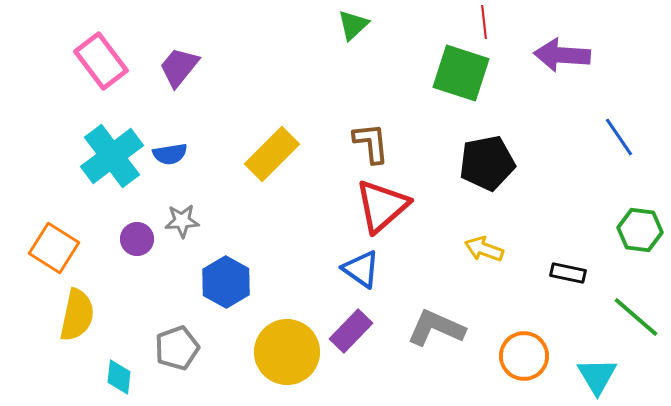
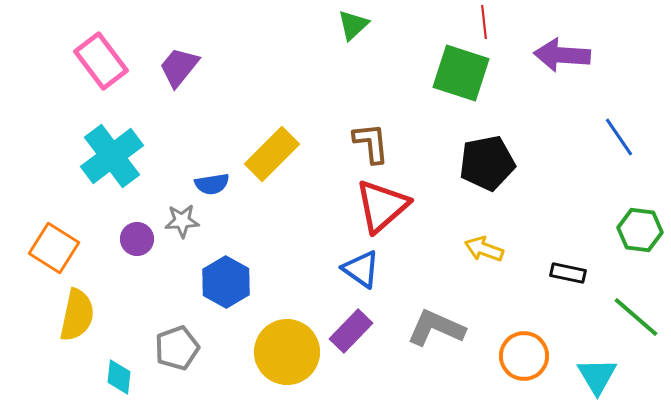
blue semicircle: moved 42 px right, 30 px down
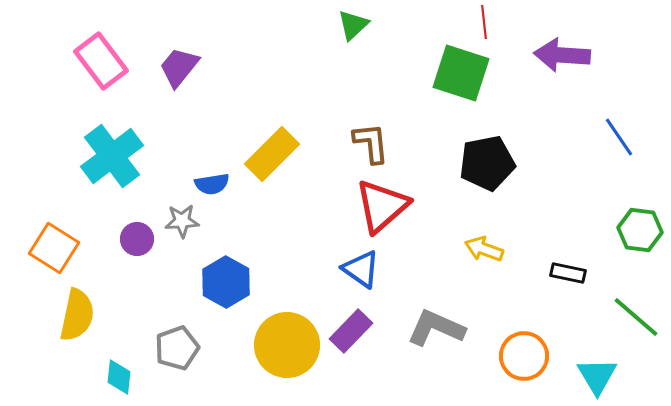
yellow circle: moved 7 px up
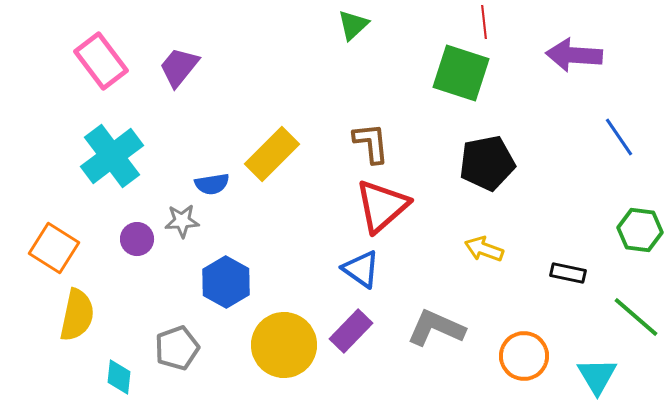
purple arrow: moved 12 px right
yellow circle: moved 3 px left
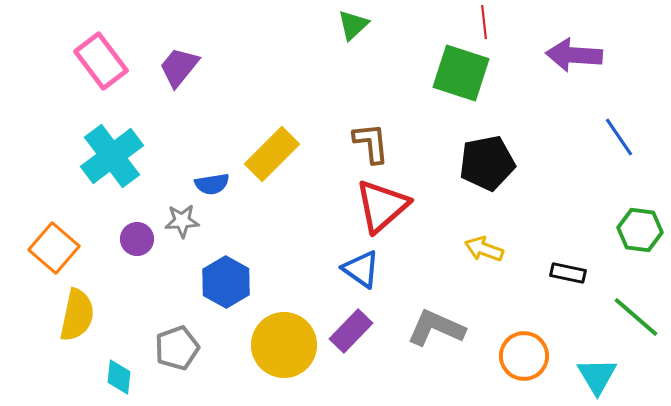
orange square: rotated 9 degrees clockwise
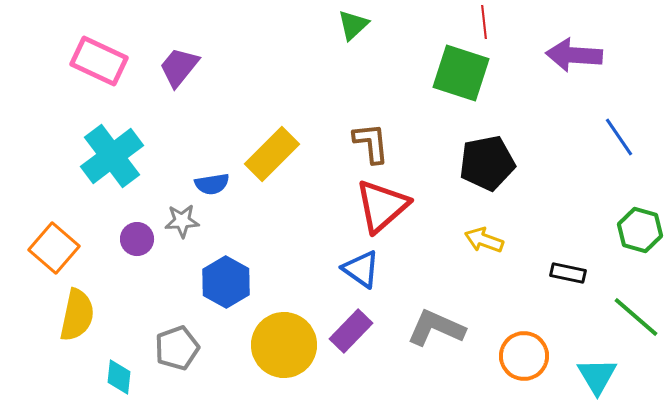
pink rectangle: moved 2 px left; rotated 28 degrees counterclockwise
green hexagon: rotated 9 degrees clockwise
yellow arrow: moved 9 px up
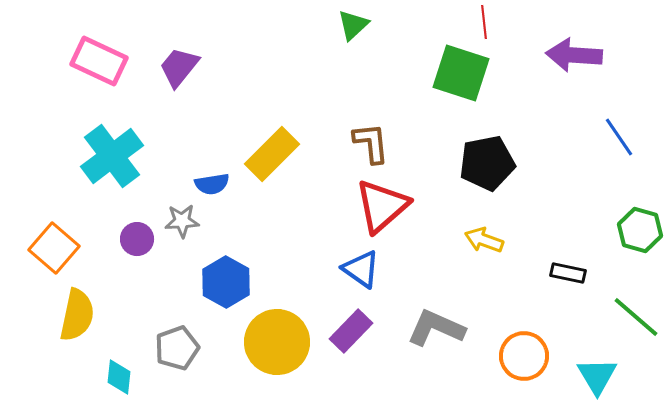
yellow circle: moved 7 px left, 3 px up
